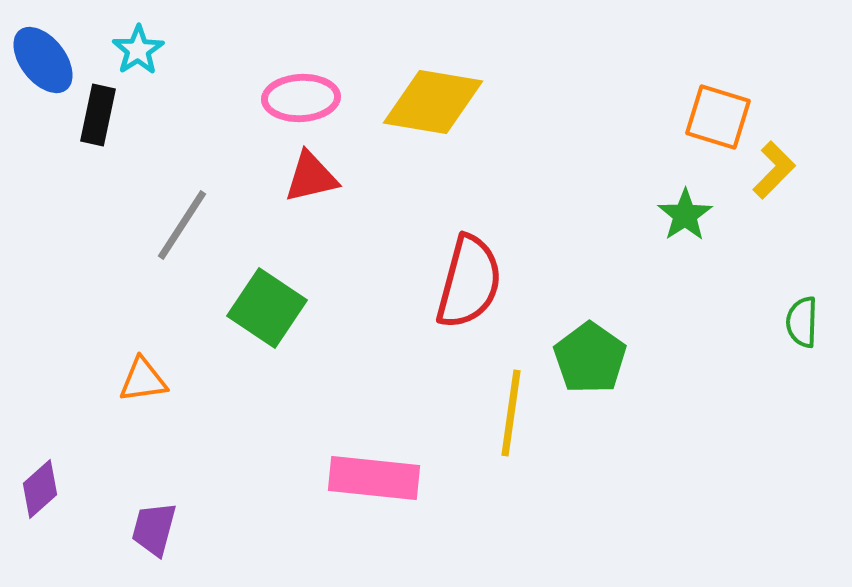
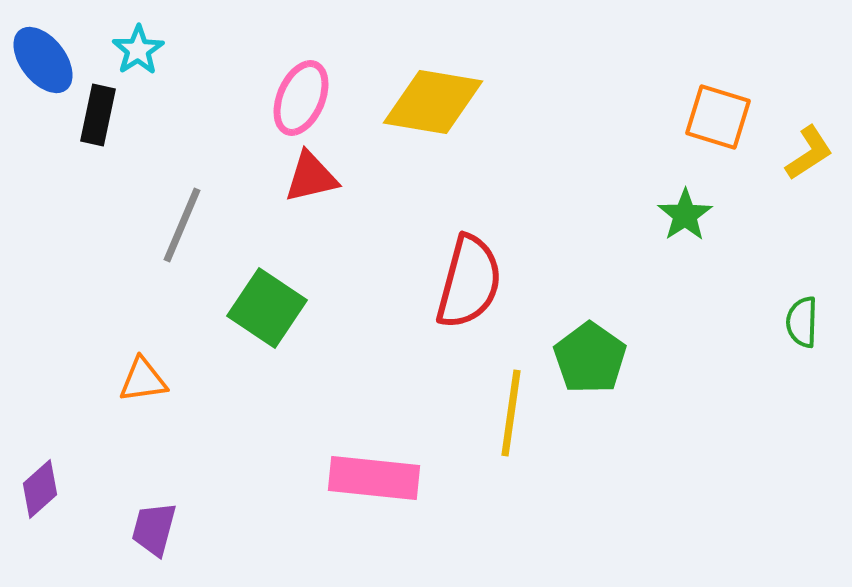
pink ellipse: rotated 64 degrees counterclockwise
yellow L-shape: moved 35 px right, 17 px up; rotated 12 degrees clockwise
gray line: rotated 10 degrees counterclockwise
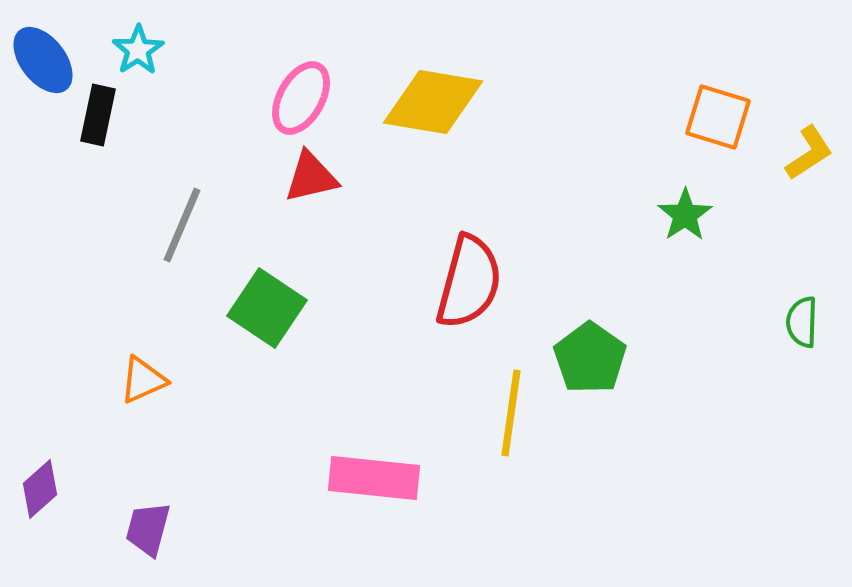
pink ellipse: rotated 6 degrees clockwise
orange triangle: rotated 16 degrees counterclockwise
purple trapezoid: moved 6 px left
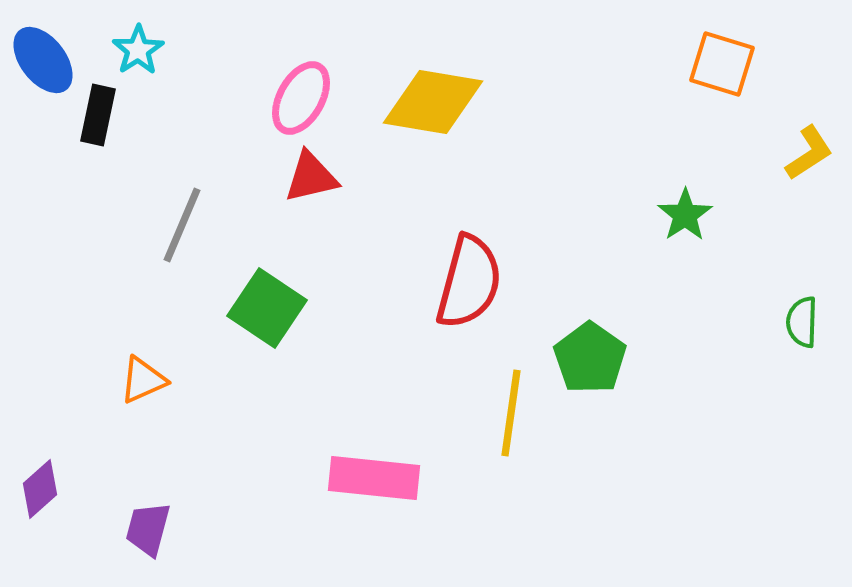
orange square: moved 4 px right, 53 px up
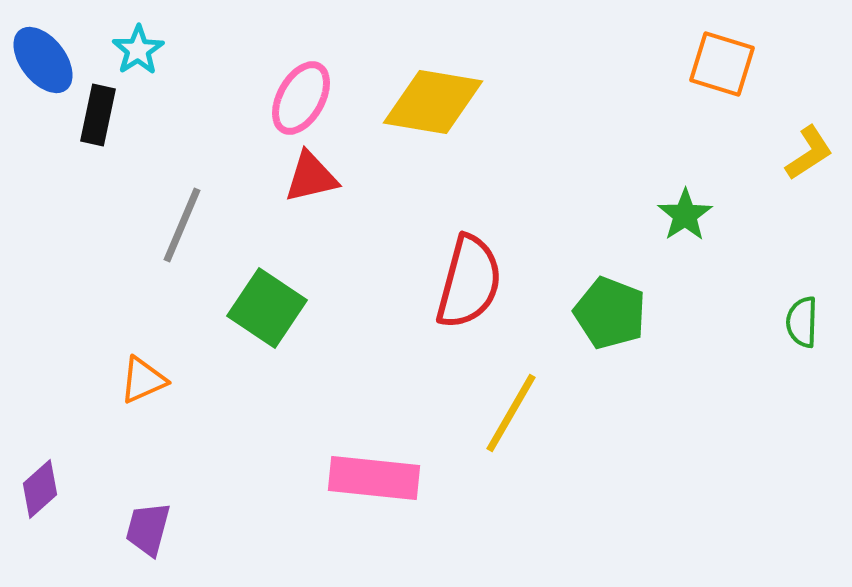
green pentagon: moved 20 px right, 45 px up; rotated 14 degrees counterclockwise
yellow line: rotated 22 degrees clockwise
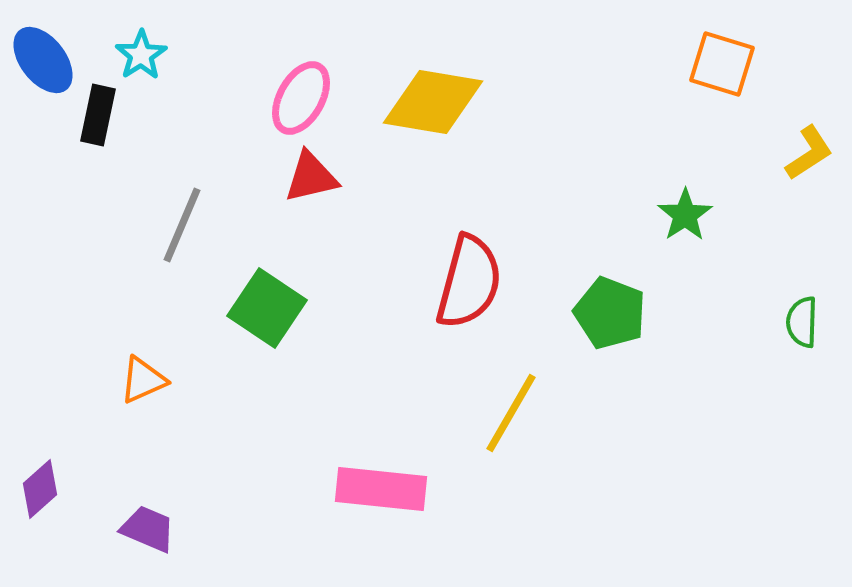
cyan star: moved 3 px right, 5 px down
pink rectangle: moved 7 px right, 11 px down
purple trapezoid: rotated 98 degrees clockwise
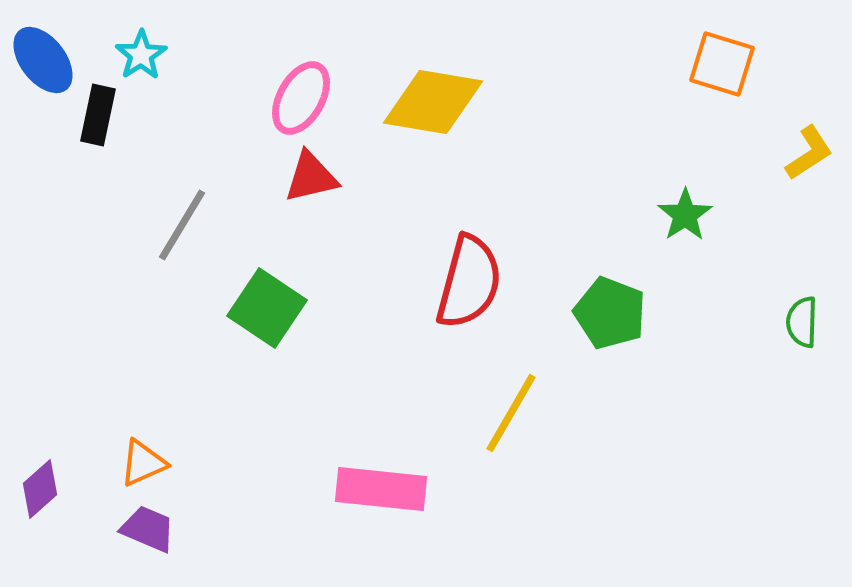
gray line: rotated 8 degrees clockwise
orange triangle: moved 83 px down
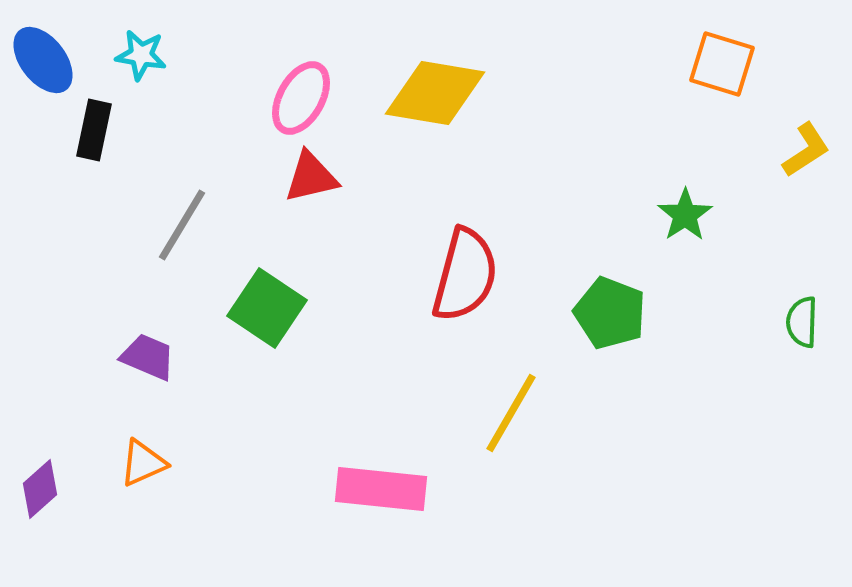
cyan star: rotated 30 degrees counterclockwise
yellow diamond: moved 2 px right, 9 px up
black rectangle: moved 4 px left, 15 px down
yellow L-shape: moved 3 px left, 3 px up
red semicircle: moved 4 px left, 7 px up
purple trapezoid: moved 172 px up
